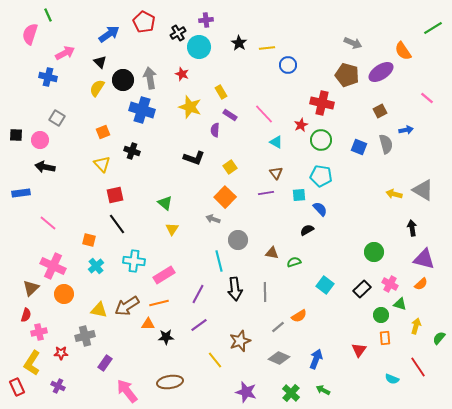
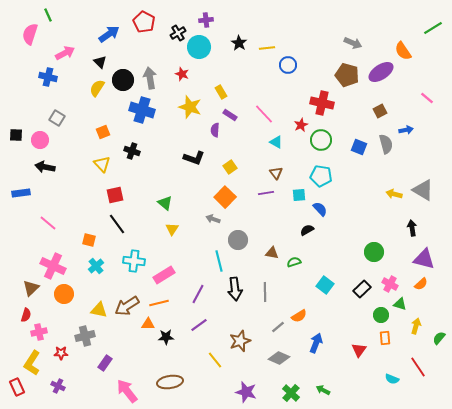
blue arrow at (316, 359): moved 16 px up
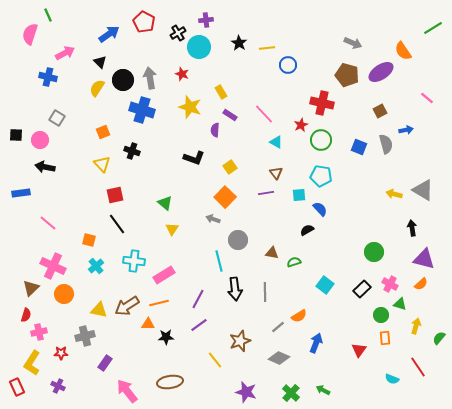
purple line at (198, 294): moved 5 px down
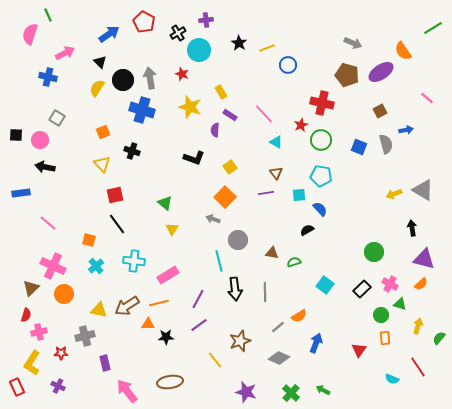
cyan circle at (199, 47): moved 3 px down
yellow line at (267, 48): rotated 14 degrees counterclockwise
yellow arrow at (394, 194): rotated 35 degrees counterclockwise
pink rectangle at (164, 275): moved 4 px right
yellow arrow at (416, 326): moved 2 px right
purple rectangle at (105, 363): rotated 49 degrees counterclockwise
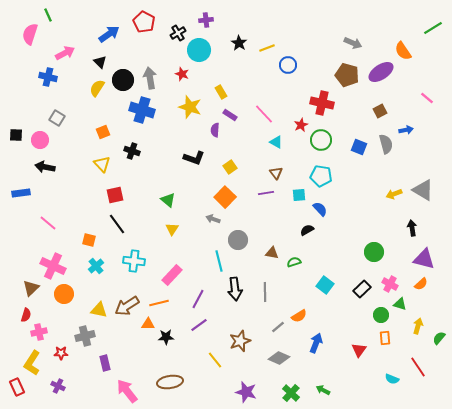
green triangle at (165, 203): moved 3 px right, 3 px up
pink rectangle at (168, 275): moved 4 px right; rotated 15 degrees counterclockwise
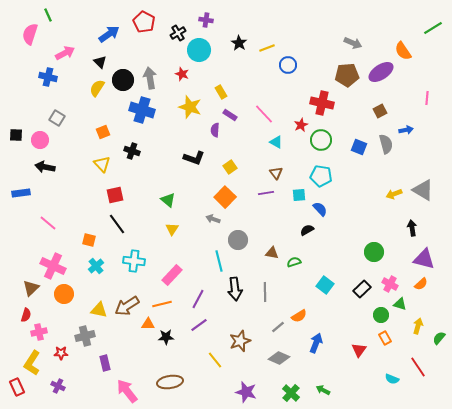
purple cross at (206, 20): rotated 16 degrees clockwise
brown pentagon at (347, 75): rotated 20 degrees counterclockwise
pink line at (427, 98): rotated 56 degrees clockwise
orange line at (159, 303): moved 3 px right, 1 px down
orange rectangle at (385, 338): rotated 24 degrees counterclockwise
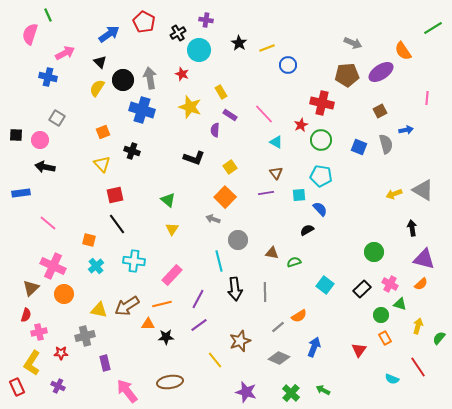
blue arrow at (316, 343): moved 2 px left, 4 px down
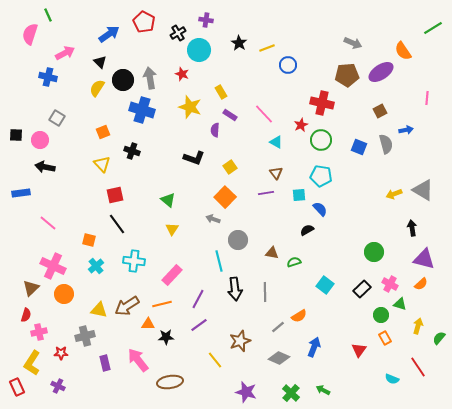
pink arrow at (127, 391): moved 11 px right, 31 px up
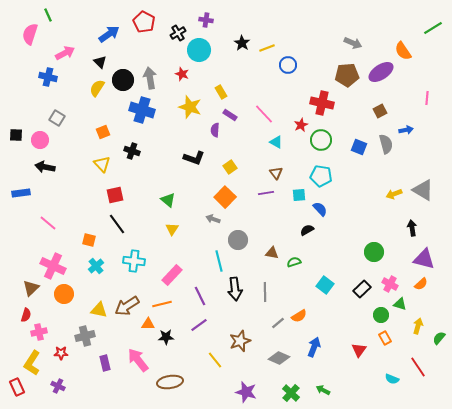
black star at (239, 43): moved 3 px right
purple line at (198, 299): moved 2 px right, 3 px up; rotated 54 degrees counterclockwise
gray line at (278, 327): moved 4 px up
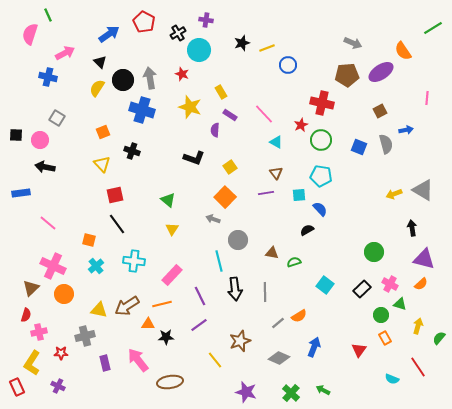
black star at (242, 43): rotated 21 degrees clockwise
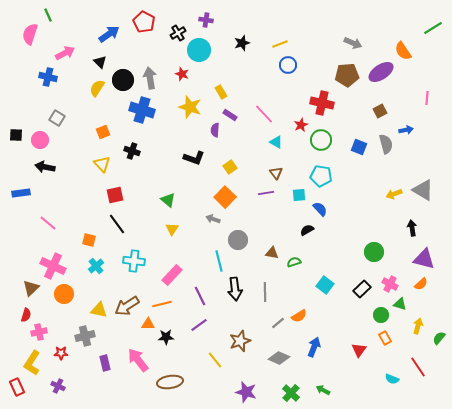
yellow line at (267, 48): moved 13 px right, 4 px up
